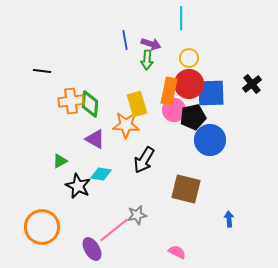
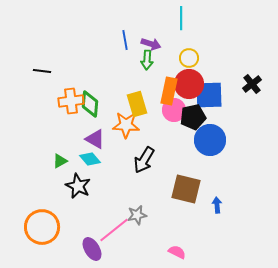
blue square: moved 2 px left, 2 px down
cyan diamond: moved 11 px left, 15 px up; rotated 40 degrees clockwise
blue arrow: moved 12 px left, 14 px up
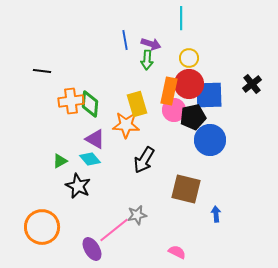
blue arrow: moved 1 px left, 9 px down
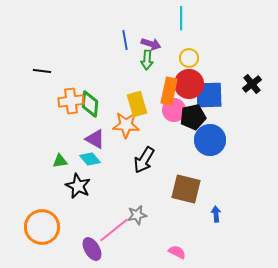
green triangle: rotated 21 degrees clockwise
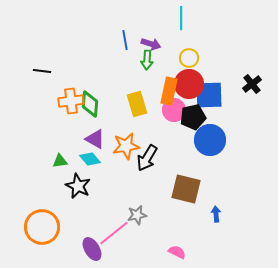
orange star: moved 21 px down; rotated 12 degrees counterclockwise
black arrow: moved 3 px right, 2 px up
pink line: moved 3 px down
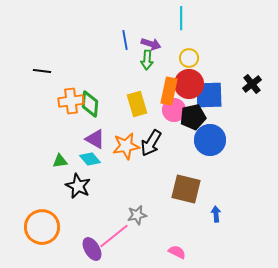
black arrow: moved 4 px right, 15 px up
pink line: moved 3 px down
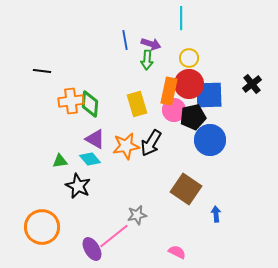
brown square: rotated 20 degrees clockwise
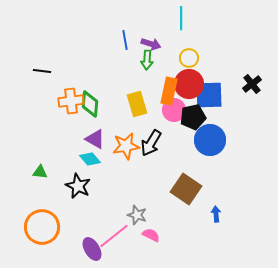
green triangle: moved 20 px left, 11 px down; rotated 14 degrees clockwise
gray star: rotated 30 degrees clockwise
pink semicircle: moved 26 px left, 17 px up
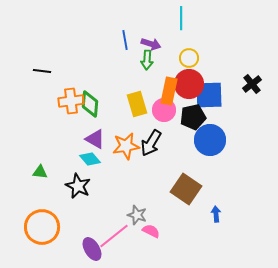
pink circle: moved 10 px left
pink semicircle: moved 4 px up
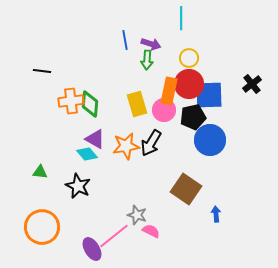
cyan diamond: moved 3 px left, 5 px up
